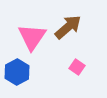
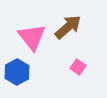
pink triangle: rotated 12 degrees counterclockwise
pink square: moved 1 px right
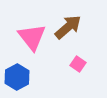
pink square: moved 3 px up
blue hexagon: moved 5 px down
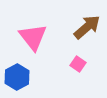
brown arrow: moved 19 px right
pink triangle: moved 1 px right
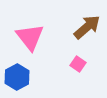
pink triangle: moved 3 px left
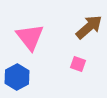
brown arrow: moved 2 px right
pink square: rotated 14 degrees counterclockwise
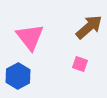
pink square: moved 2 px right
blue hexagon: moved 1 px right, 1 px up
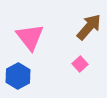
brown arrow: rotated 8 degrees counterclockwise
pink square: rotated 28 degrees clockwise
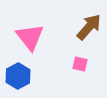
pink square: rotated 35 degrees counterclockwise
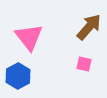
pink triangle: moved 1 px left
pink square: moved 4 px right
